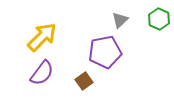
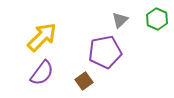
green hexagon: moved 2 px left
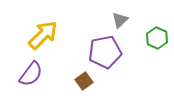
green hexagon: moved 19 px down
yellow arrow: moved 1 px right, 2 px up
purple semicircle: moved 11 px left, 1 px down
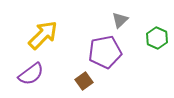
purple semicircle: rotated 16 degrees clockwise
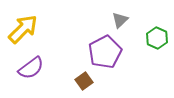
yellow arrow: moved 20 px left, 6 px up
purple pentagon: rotated 16 degrees counterclockwise
purple semicircle: moved 6 px up
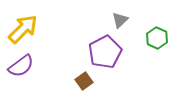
purple semicircle: moved 10 px left, 2 px up
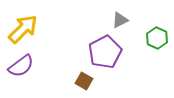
gray triangle: rotated 18 degrees clockwise
brown square: rotated 24 degrees counterclockwise
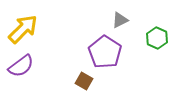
purple pentagon: rotated 12 degrees counterclockwise
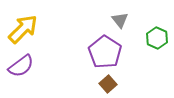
gray triangle: rotated 42 degrees counterclockwise
brown square: moved 24 px right, 3 px down; rotated 18 degrees clockwise
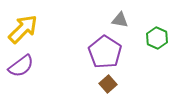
gray triangle: rotated 42 degrees counterclockwise
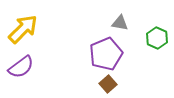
gray triangle: moved 3 px down
purple pentagon: moved 1 px right, 2 px down; rotated 16 degrees clockwise
purple semicircle: moved 1 px down
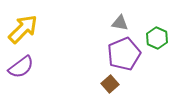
purple pentagon: moved 18 px right
brown square: moved 2 px right
